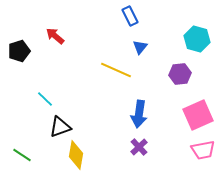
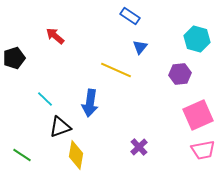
blue rectangle: rotated 30 degrees counterclockwise
black pentagon: moved 5 px left, 7 px down
blue arrow: moved 49 px left, 11 px up
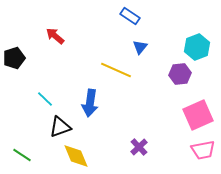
cyan hexagon: moved 8 px down; rotated 25 degrees clockwise
yellow diamond: moved 1 px down; rotated 32 degrees counterclockwise
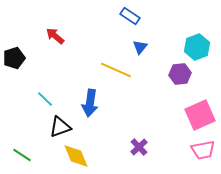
pink square: moved 2 px right
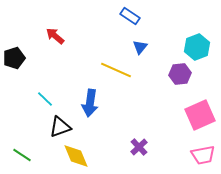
pink trapezoid: moved 5 px down
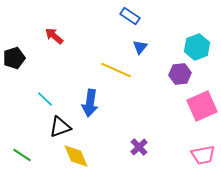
red arrow: moved 1 px left
pink square: moved 2 px right, 9 px up
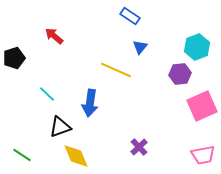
cyan line: moved 2 px right, 5 px up
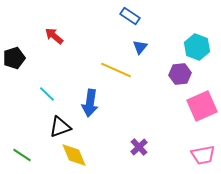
cyan hexagon: rotated 20 degrees counterclockwise
yellow diamond: moved 2 px left, 1 px up
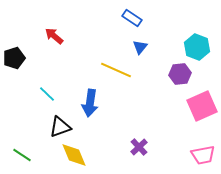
blue rectangle: moved 2 px right, 2 px down
